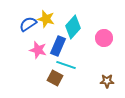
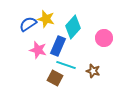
brown star: moved 14 px left, 10 px up; rotated 16 degrees clockwise
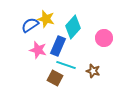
blue semicircle: moved 2 px right, 1 px down
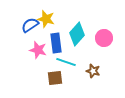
cyan diamond: moved 4 px right, 7 px down
blue rectangle: moved 2 px left, 3 px up; rotated 30 degrees counterclockwise
cyan line: moved 3 px up
brown square: rotated 35 degrees counterclockwise
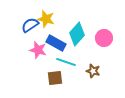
blue rectangle: rotated 54 degrees counterclockwise
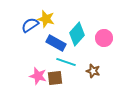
pink star: moved 26 px down
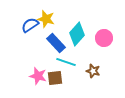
blue rectangle: rotated 18 degrees clockwise
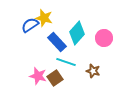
yellow star: moved 2 px left, 1 px up
cyan diamond: moved 1 px up
blue rectangle: moved 1 px right, 1 px up
brown square: rotated 28 degrees counterclockwise
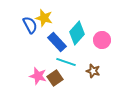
blue semicircle: rotated 96 degrees clockwise
pink circle: moved 2 px left, 2 px down
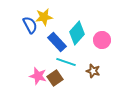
yellow star: moved 1 px up; rotated 24 degrees counterclockwise
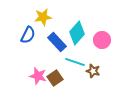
yellow star: moved 1 px left
blue semicircle: moved 2 px left, 10 px down; rotated 54 degrees clockwise
cyan line: moved 9 px right
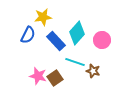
blue rectangle: moved 1 px left, 1 px up
